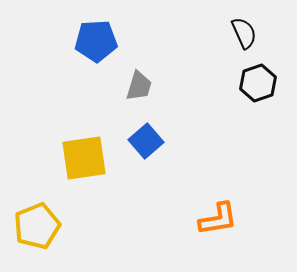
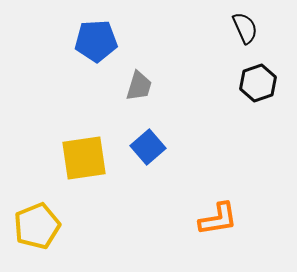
black semicircle: moved 1 px right, 5 px up
blue square: moved 2 px right, 6 px down
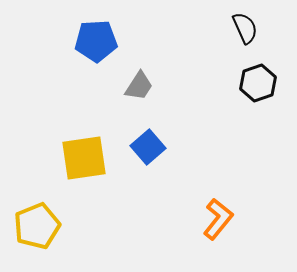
gray trapezoid: rotated 16 degrees clockwise
orange L-shape: rotated 42 degrees counterclockwise
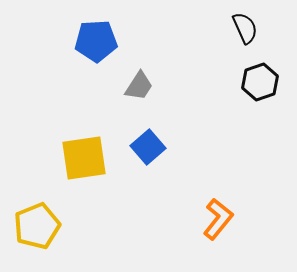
black hexagon: moved 2 px right, 1 px up
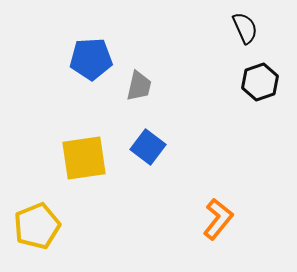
blue pentagon: moved 5 px left, 18 px down
gray trapezoid: rotated 20 degrees counterclockwise
blue square: rotated 12 degrees counterclockwise
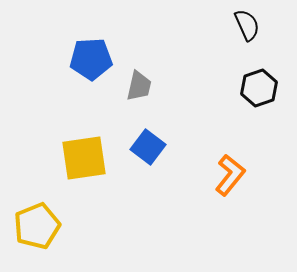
black semicircle: moved 2 px right, 3 px up
black hexagon: moved 1 px left, 6 px down
orange L-shape: moved 12 px right, 44 px up
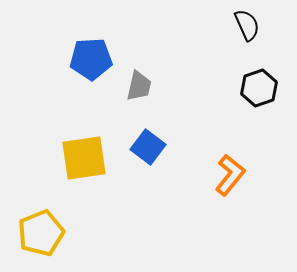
yellow pentagon: moved 4 px right, 7 px down
